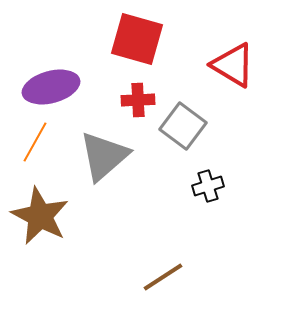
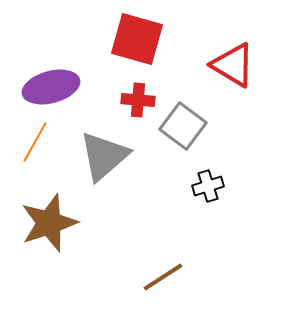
red cross: rotated 8 degrees clockwise
brown star: moved 9 px right, 7 px down; rotated 26 degrees clockwise
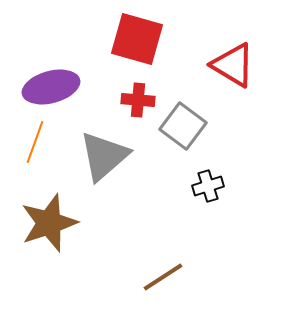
orange line: rotated 9 degrees counterclockwise
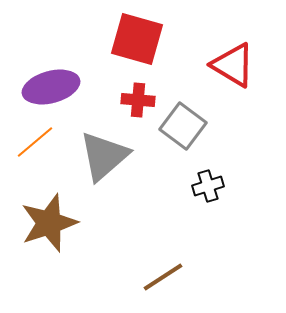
orange line: rotated 30 degrees clockwise
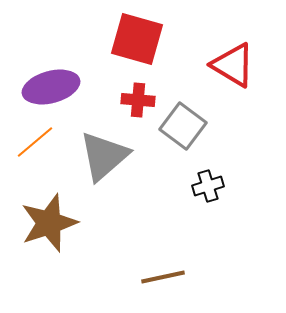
brown line: rotated 21 degrees clockwise
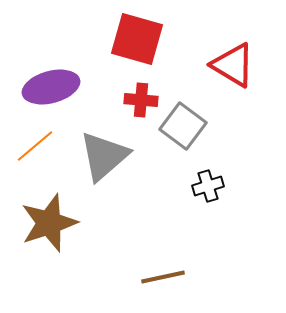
red cross: moved 3 px right
orange line: moved 4 px down
